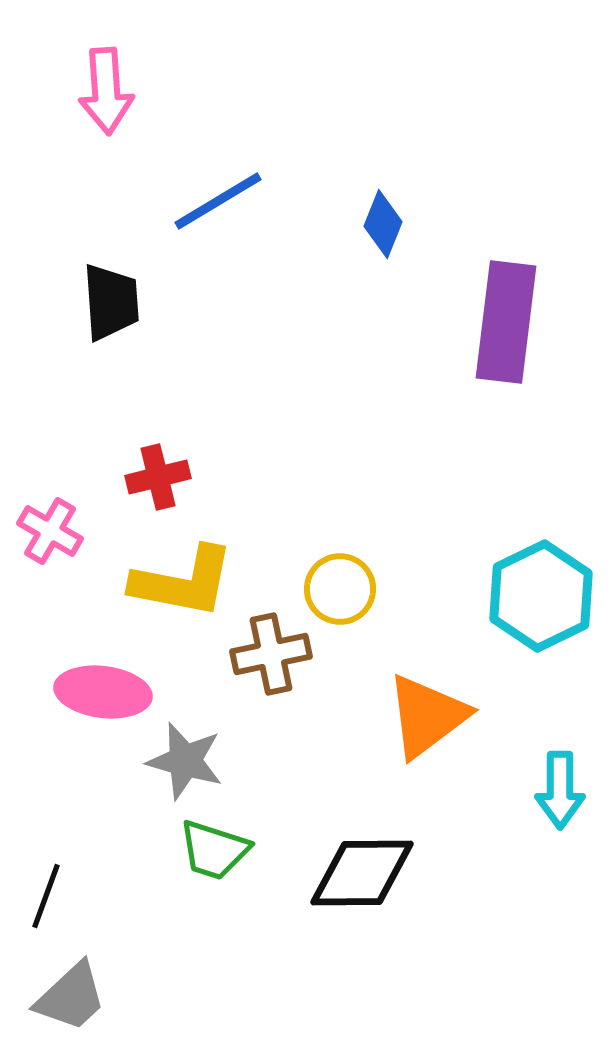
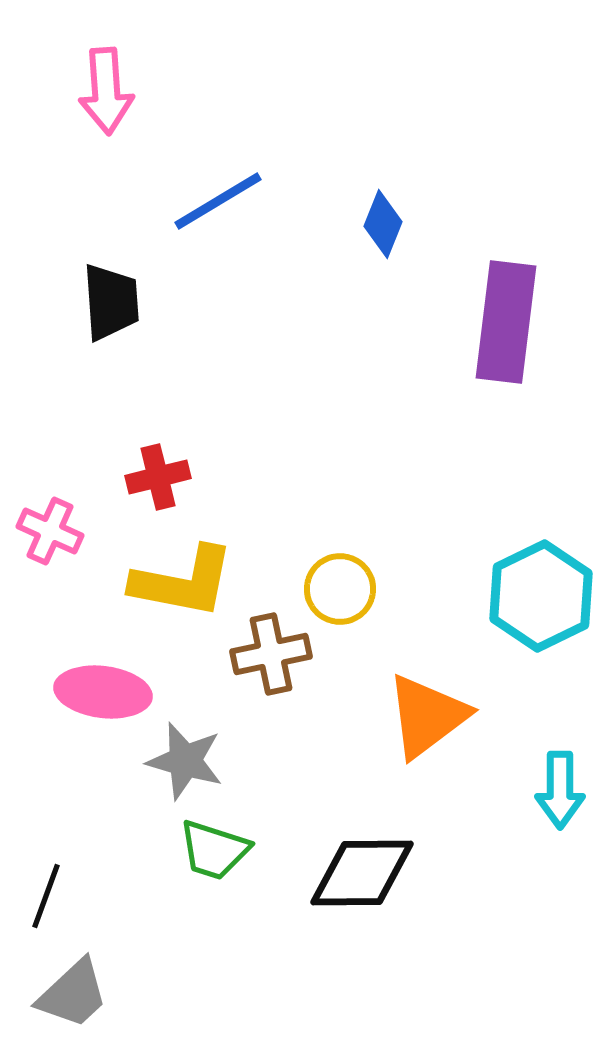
pink cross: rotated 6 degrees counterclockwise
gray trapezoid: moved 2 px right, 3 px up
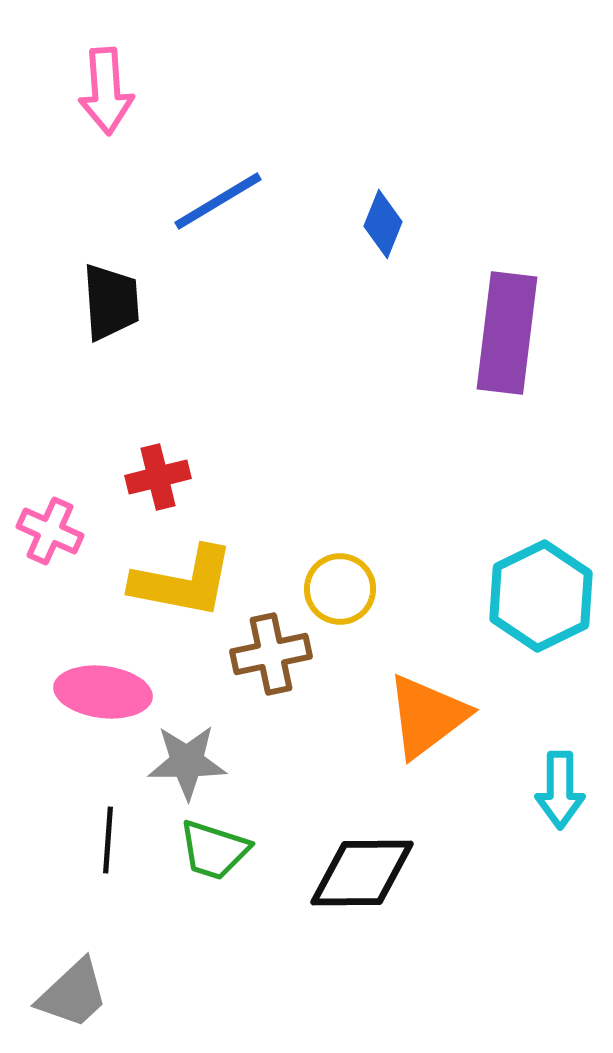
purple rectangle: moved 1 px right, 11 px down
gray star: moved 2 px right, 1 px down; rotated 16 degrees counterclockwise
black line: moved 62 px right, 56 px up; rotated 16 degrees counterclockwise
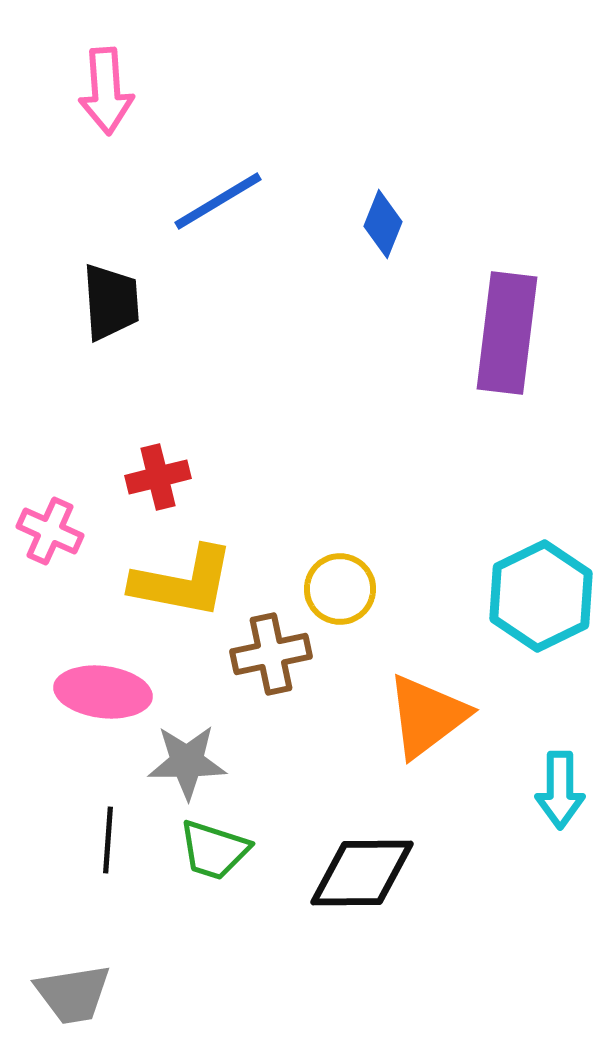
gray trapezoid: rotated 34 degrees clockwise
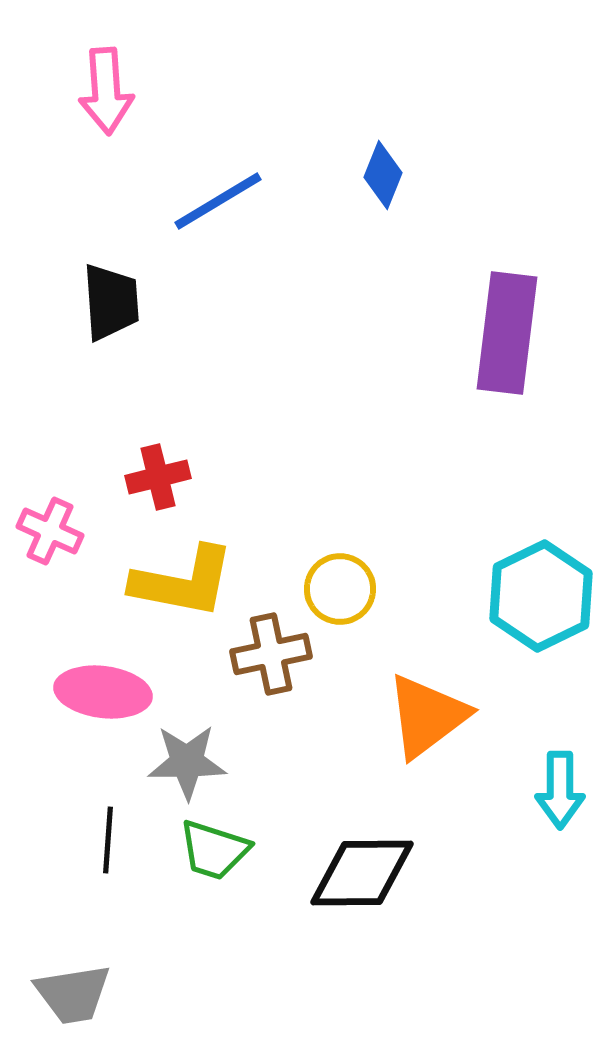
blue diamond: moved 49 px up
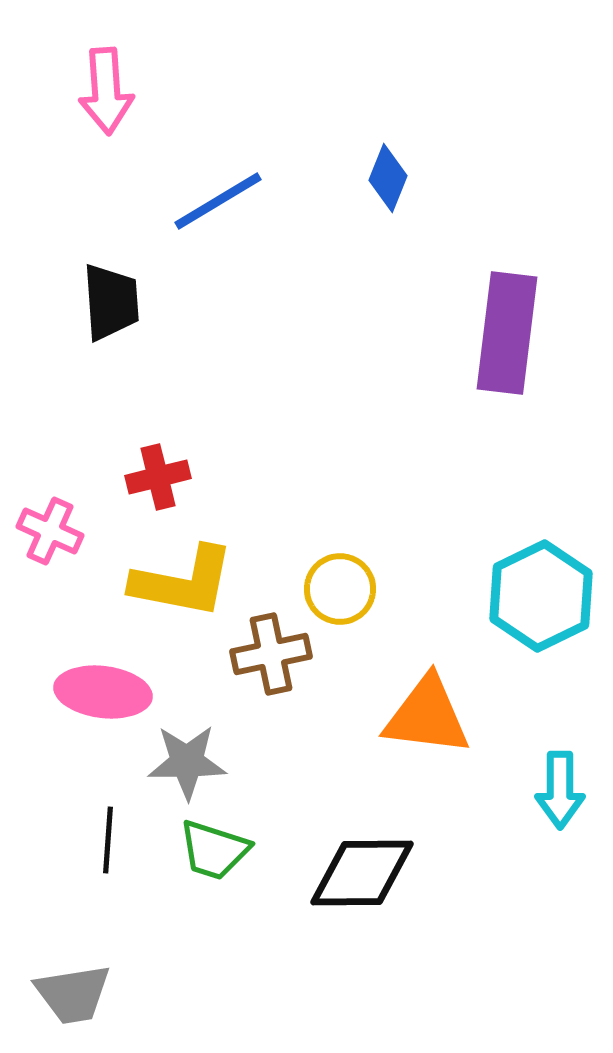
blue diamond: moved 5 px right, 3 px down
orange triangle: rotated 44 degrees clockwise
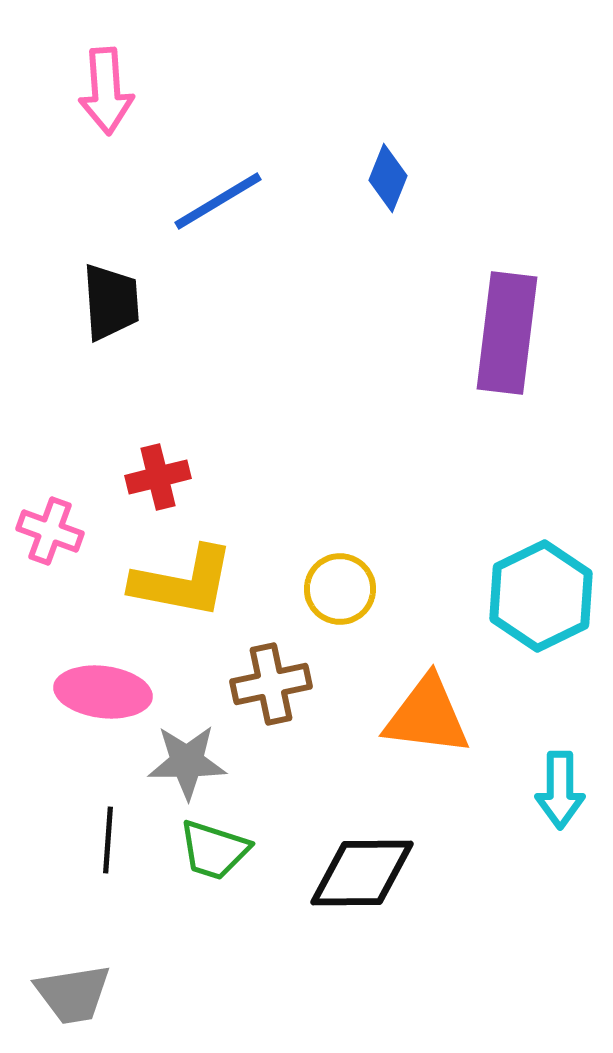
pink cross: rotated 4 degrees counterclockwise
brown cross: moved 30 px down
